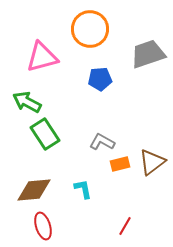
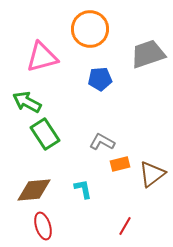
brown triangle: moved 12 px down
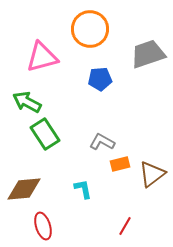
brown diamond: moved 10 px left, 1 px up
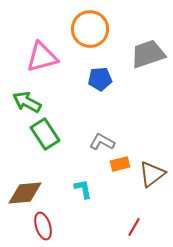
brown diamond: moved 1 px right, 4 px down
red line: moved 9 px right, 1 px down
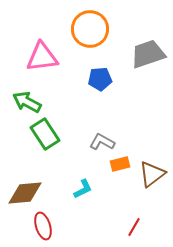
pink triangle: rotated 8 degrees clockwise
cyan L-shape: rotated 75 degrees clockwise
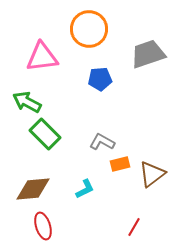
orange circle: moved 1 px left
green rectangle: rotated 12 degrees counterclockwise
cyan L-shape: moved 2 px right
brown diamond: moved 8 px right, 4 px up
